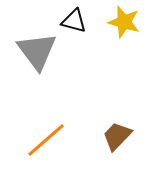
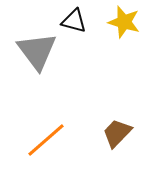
brown trapezoid: moved 3 px up
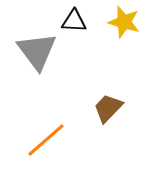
black triangle: rotated 12 degrees counterclockwise
brown trapezoid: moved 9 px left, 25 px up
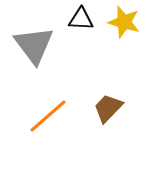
black triangle: moved 7 px right, 2 px up
gray triangle: moved 3 px left, 6 px up
orange line: moved 2 px right, 24 px up
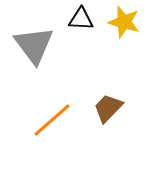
orange line: moved 4 px right, 4 px down
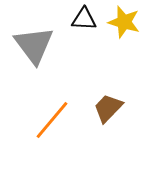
black triangle: moved 3 px right
orange line: rotated 9 degrees counterclockwise
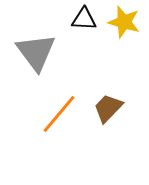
gray triangle: moved 2 px right, 7 px down
orange line: moved 7 px right, 6 px up
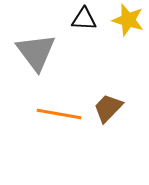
yellow star: moved 4 px right, 2 px up
orange line: rotated 60 degrees clockwise
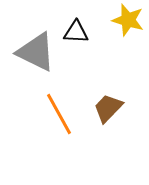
black triangle: moved 8 px left, 13 px down
gray triangle: rotated 27 degrees counterclockwise
orange line: rotated 51 degrees clockwise
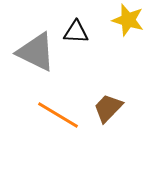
orange line: moved 1 px left, 1 px down; rotated 30 degrees counterclockwise
